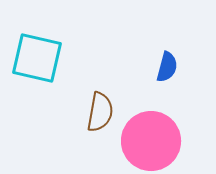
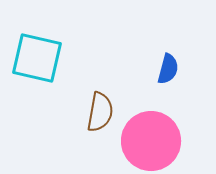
blue semicircle: moved 1 px right, 2 px down
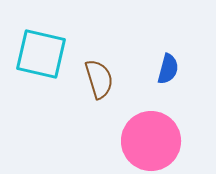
cyan square: moved 4 px right, 4 px up
brown semicircle: moved 1 px left, 33 px up; rotated 27 degrees counterclockwise
